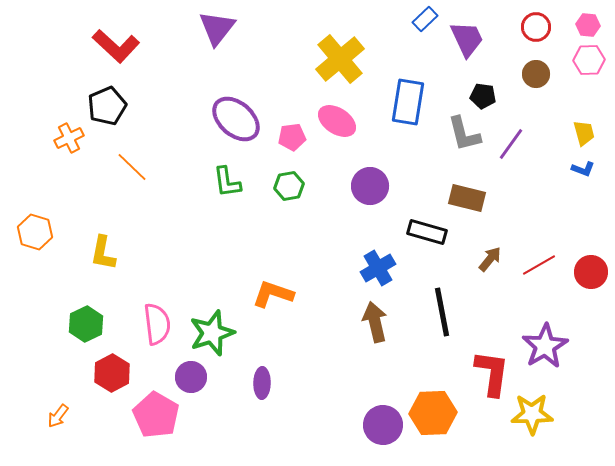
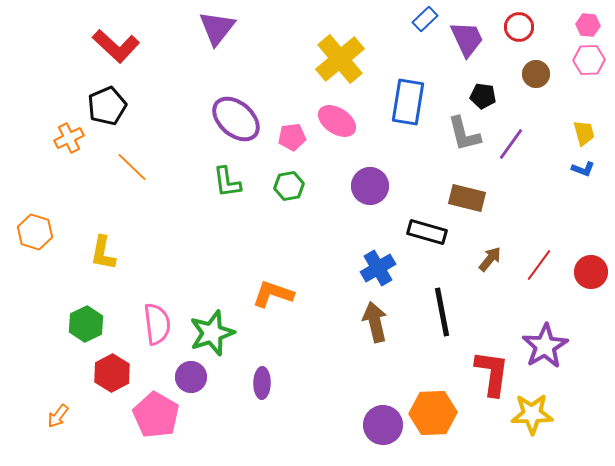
red circle at (536, 27): moved 17 px left
red line at (539, 265): rotated 24 degrees counterclockwise
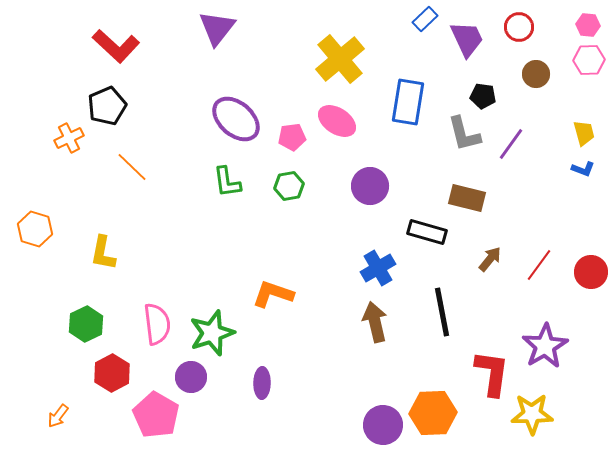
orange hexagon at (35, 232): moved 3 px up
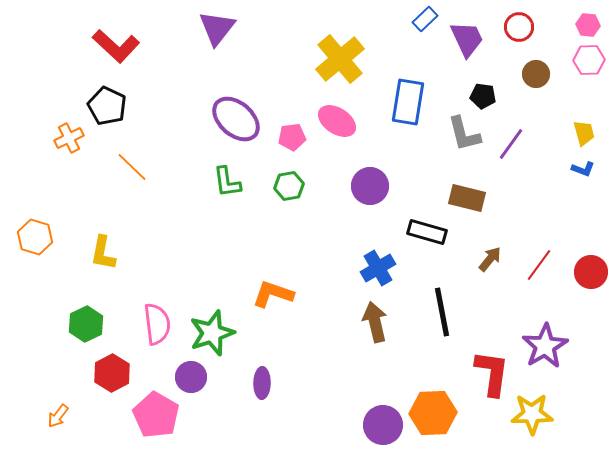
black pentagon at (107, 106): rotated 24 degrees counterclockwise
orange hexagon at (35, 229): moved 8 px down
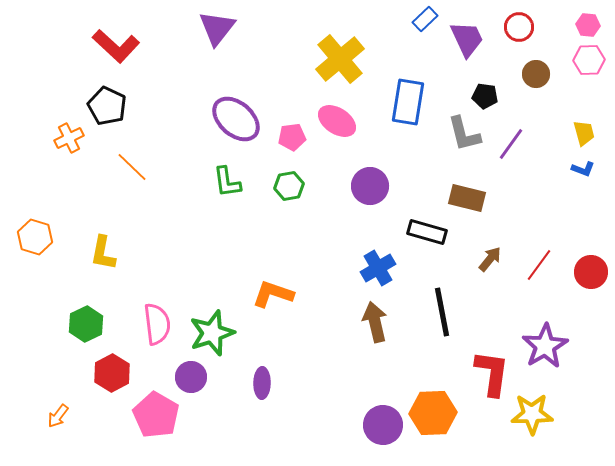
black pentagon at (483, 96): moved 2 px right
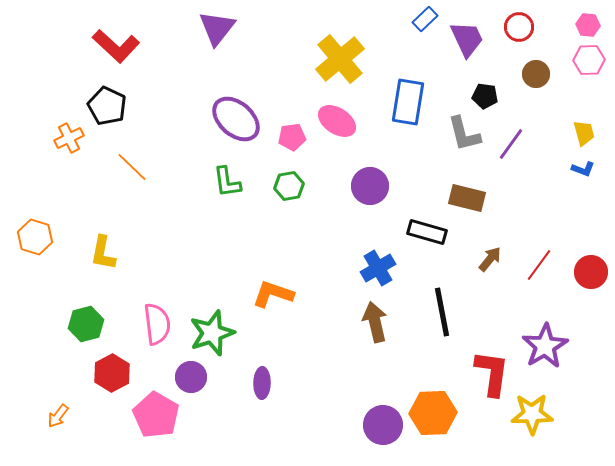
green hexagon at (86, 324): rotated 12 degrees clockwise
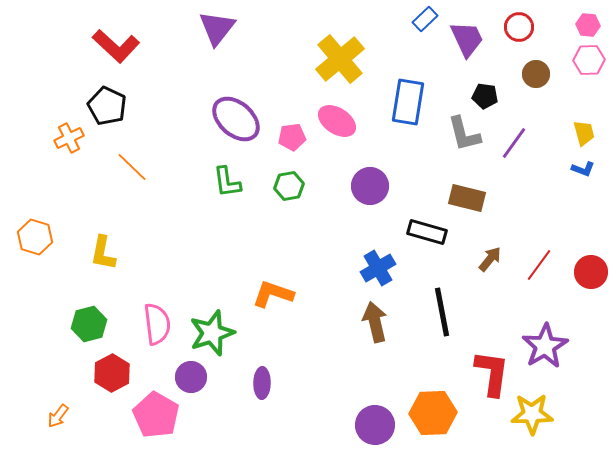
purple line at (511, 144): moved 3 px right, 1 px up
green hexagon at (86, 324): moved 3 px right
purple circle at (383, 425): moved 8 px left
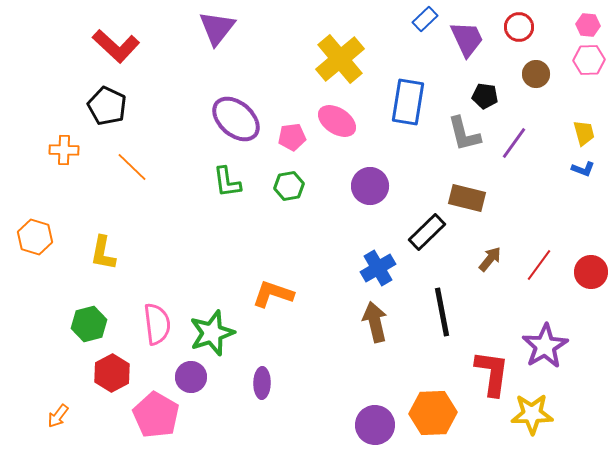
orange cross at (69, 138): moved 5 px left, 12 px down; rotated 28 degrees clockwise
black rectangle at (427, 232): rotated 60 degrees counterclockwise
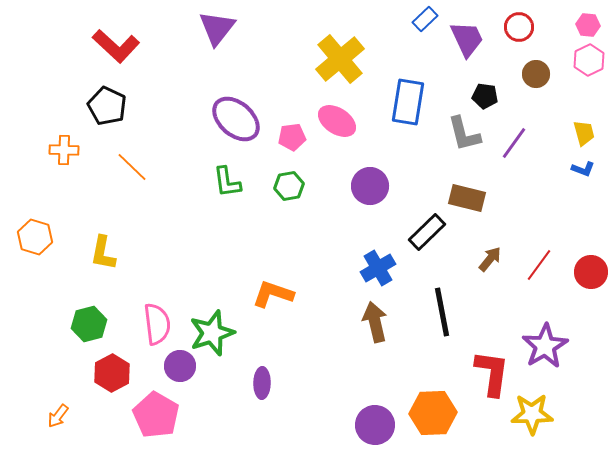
pink hexagon at (589, 60): rotated 24 degrees counterclockwise
purple circle at (191, 377): moved 11 px left, 11 px up
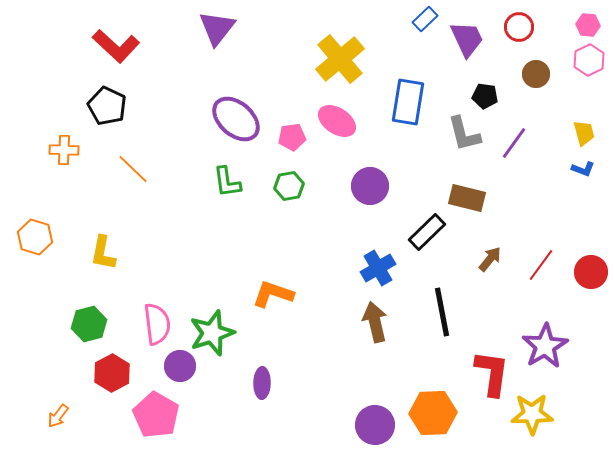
orange line at (132, 167): moved 1 px right, 2 px down
red line at (539, 265): moved 2 px right
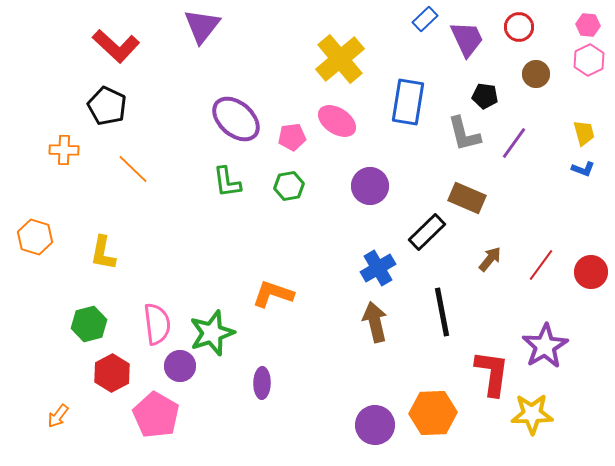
purple triangle at (217, 28): moved 15 px left, 2 px up
brown rectangle at (467, 198): rotated 9 degrees clockwise
